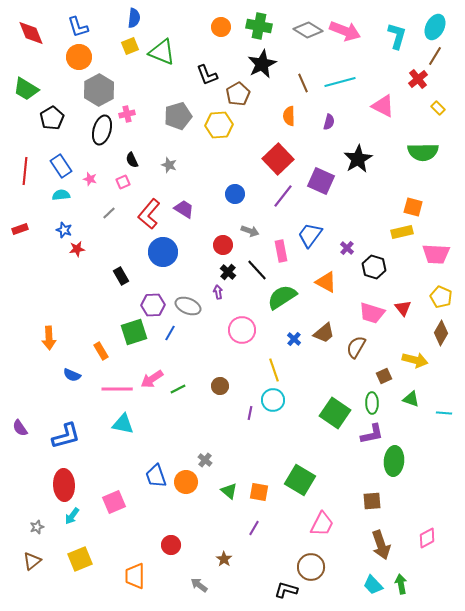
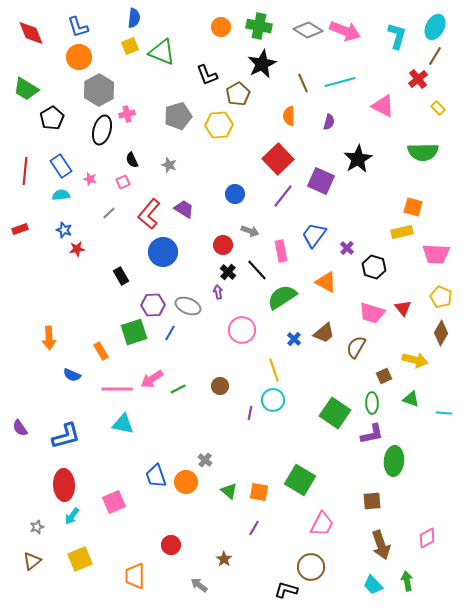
blue trapezoid at (310, 235): moved 4 px right
green arrow at (401, 584): moved 6 px right, 3 px up
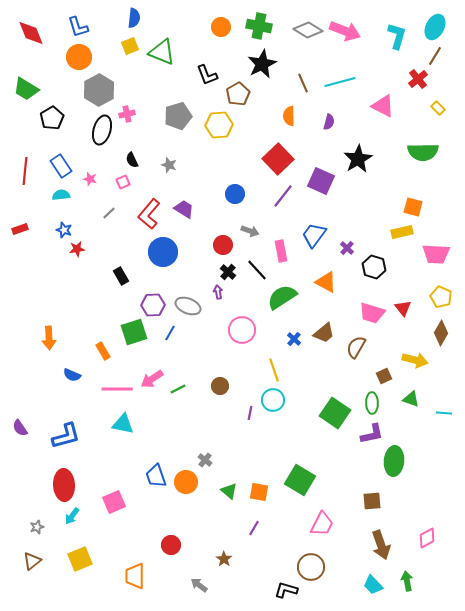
orange rectangle at (101, 351): moved 2 px right
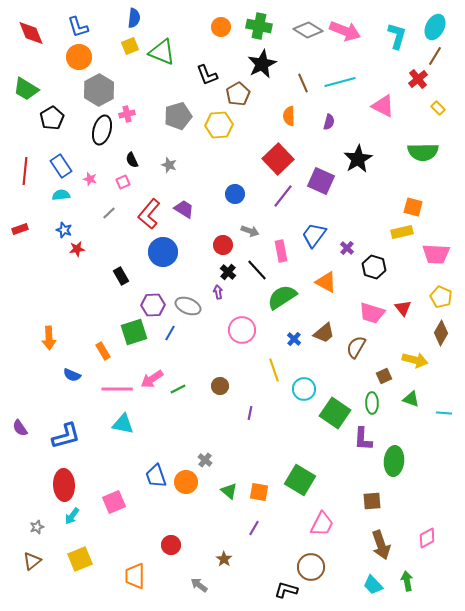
cyan circle at (273, 400): moved 31 px right, 11 px up
purple L-shape at (372, 434): moved 9 px left, 5 px down; rotated 105 degrees clockwise
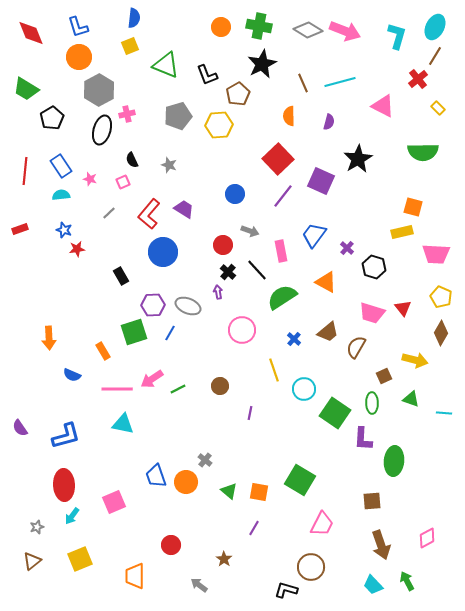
green triangle at (162, 52): moved 4 px right, 13 px down
brown trapezoid at (324, 333): moved 4 px right, 1 px up
green arrow at (407, 581): rotated 18 degrees counterclockwise
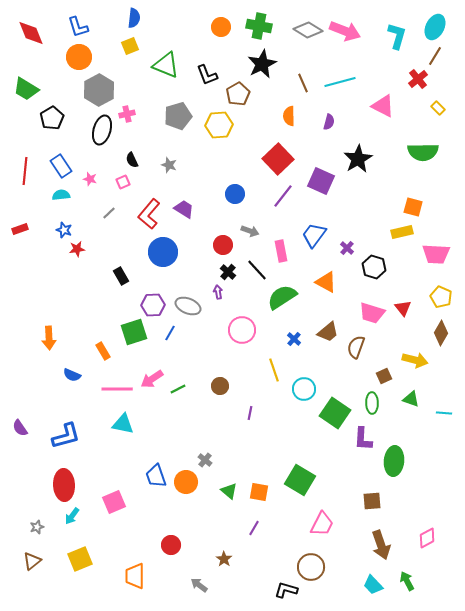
brown semicircle at (356, 347): rotated 10 degrees counterclockwise
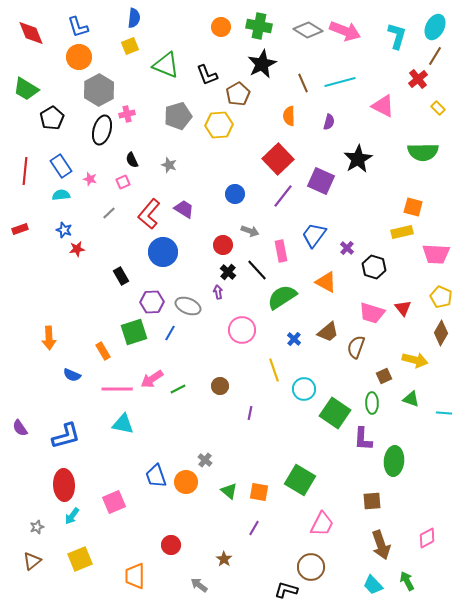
purple hexagon at (153, 305): moved 1 px left, 3 px up
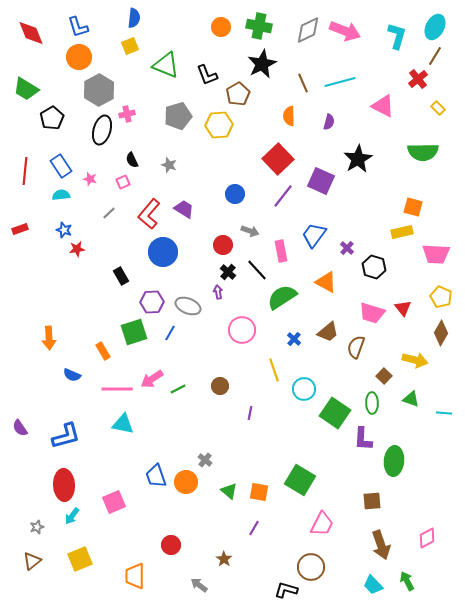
gray diamond at (308, 30): rotated 56 degrees counterclockwise
brown square at (384, 376): rotated 21 degrees counterclockwise
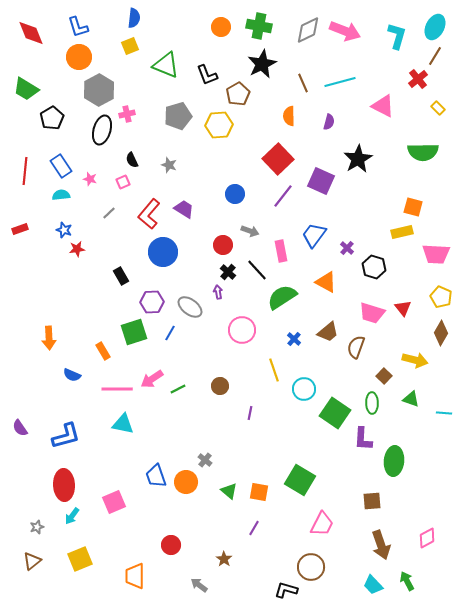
gray ellipse at (188, 306): moved 2 px right, 1 px down; rotated 15 degrees clockwise
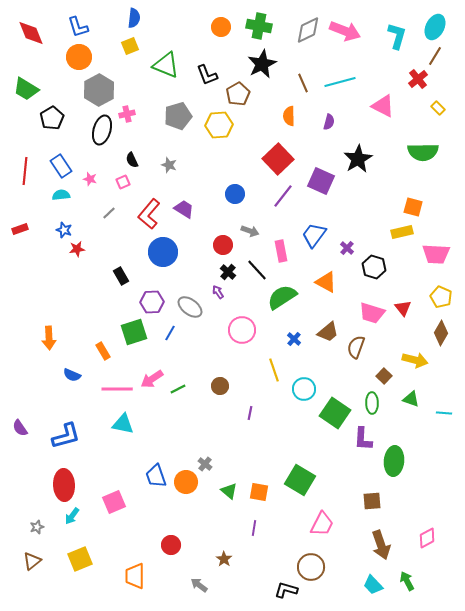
purple arrow at (218, 292): rotated 24 degrees counterclockwise
gray cross at (205, 460): moved 4 px down
purple line at (254, 528): rotated 21 degrees counterclockwise
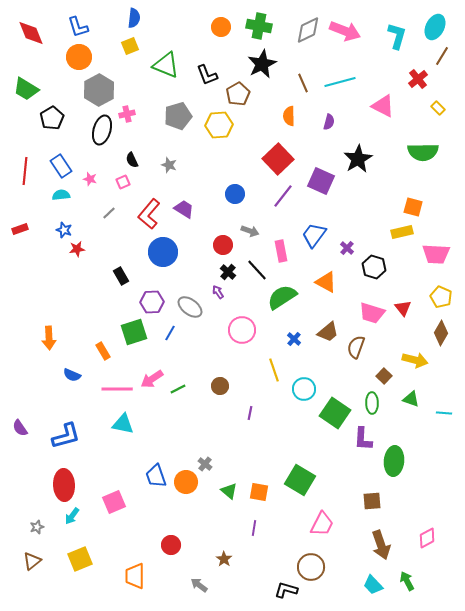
brown line at (435, 56): moved 7 px right
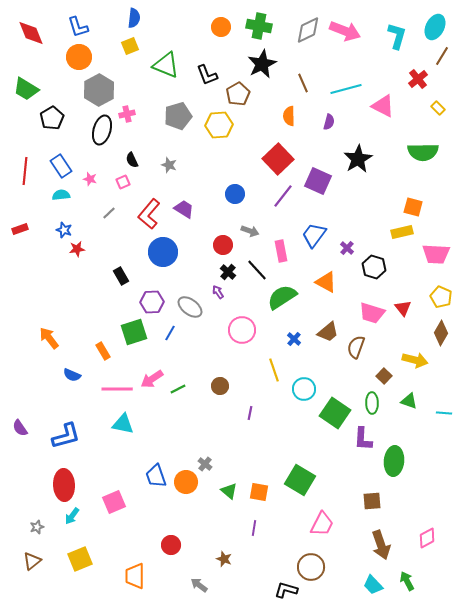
cyan line at (340, 82): moved 6 px right, 7 px down
purple square at (321, 181): moved 3 px left
orange arrow at (49, 338): rotated 145 degrees clockwise
green triangle at (411, 399): moved 2 px left, 2 px down
brown star at (224, 559): rotated 14 degrees counterclockwise
